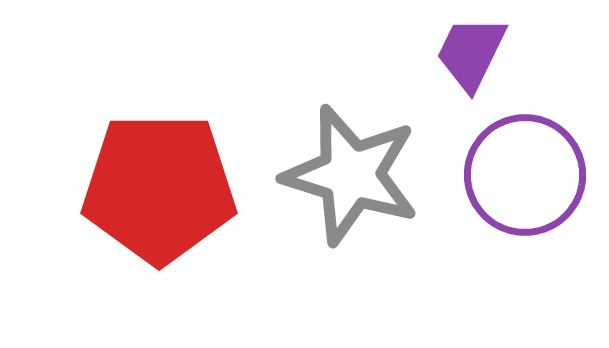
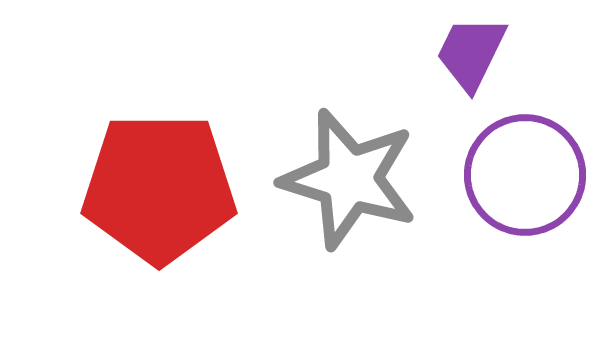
gray star: moved 2 px left, 4 px down
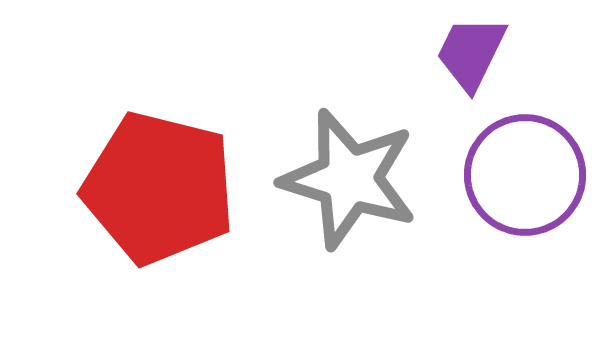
red pentagon: rotated 14 degrees clockwise
